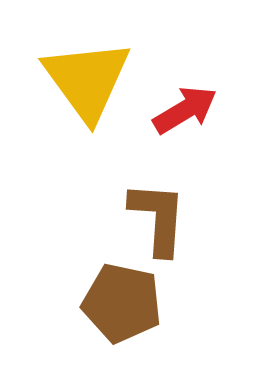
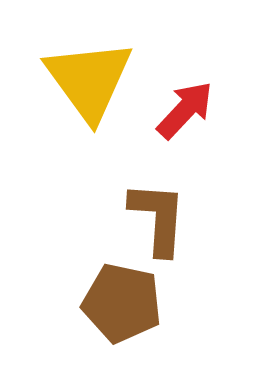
yellow triangle: moved 2 px right
red arrow: rotated 16 degrees counterclockwise
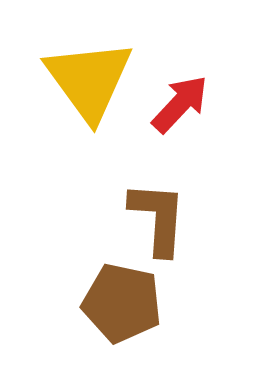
red arrow: moved 5 px left, 6 px up
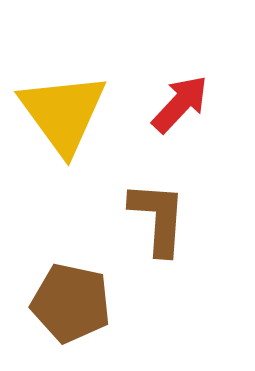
yellow triangle: moved 26 px left, 33 px down
brown pentagon: moved 51 px left
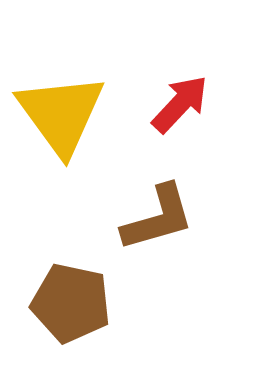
yellow triangle: moved 2 px left, 1 px down
brown L-shape: rotated 70 degrees clockwise
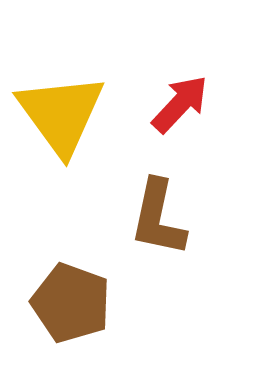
brown L-shape: rotated 118 degrees clockwise
brown pentagon: rotated 8 degrees clockwise
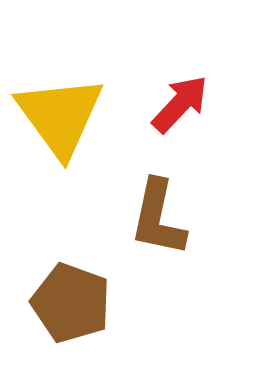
yellow triangle: moved 1 px left, 2 px down
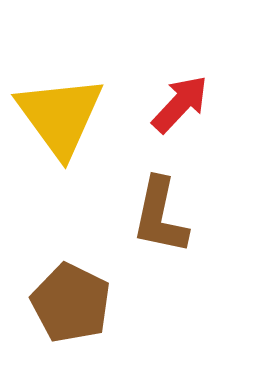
brown L-shape: moved 2 px right, 2 px up
brown pentagon: rotated 6 degrees clockwise
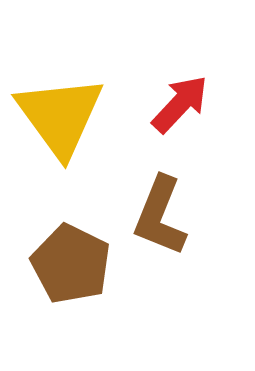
brown L-shape: rotated 10 degrees clockwise
brown pentagon: moved 39 px up
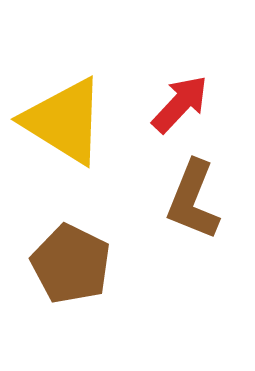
yellow triangle: moved 4 px right, 5 px down; rotated 22 degrees counterclockwise
brown L-shape: moved 33 px right, 16 px up
